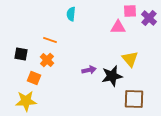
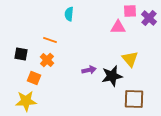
cyan semicircle: moved 2 px left
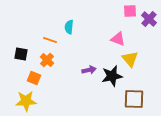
cyan semicircle: moved 13 px down
purple cross: moved 1 px down
pink triangle: moved 12 px down; rotated 21 degrees clockwise
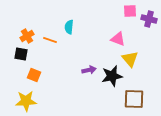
purple cross: rotated 28 degrees counterclockwise
orange cross: moved 20 px left, 24 px up; rotated 16 degrees clockwise
orange square: moved 3 px up
